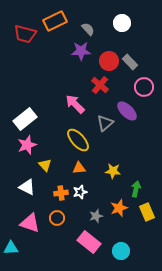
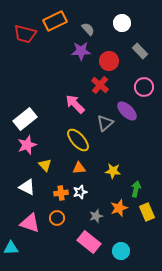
gray rectangle: moved 10 px right, 11 px up
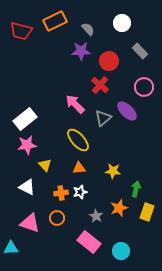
red trapezoid: moved 4 px left, 3 px up
gray triangle: moved 2 px left, 5 px up
pink star: rotated 12 degrees clockwise
yellow rectangle: rotated 42 degrees clockwise
gray star: rotated 24 degrees counterclockwise
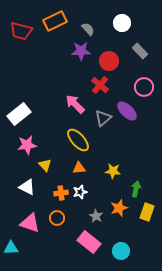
white rectangle: moved 6 px left, 5 px up
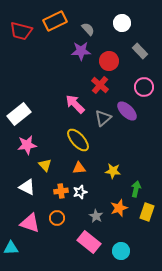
orange cross: moved 2 px up
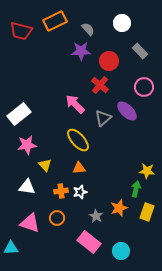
yellow star: moved 34 px right
white triangle: rotated 18 degrees counterclockwise
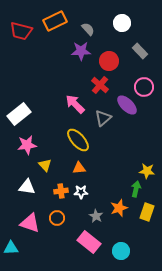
purple ellipse: moved 6 px up
white star: moved 1 px right; rotated 16 degrees clockwise
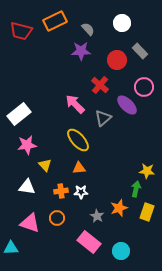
red circle: moved 8 px right, 1 px up
gray star: moved 1 px right
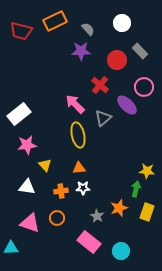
yellow ellipse: moved 5 px up; rotated 30 degrees clockwise
white star: moved 2 px right, 4 px up
